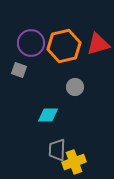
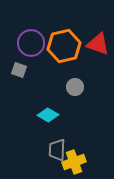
red triangle: rotated 35 degrees clockwise
cyan diamond: rotated 30 degrees clockwise
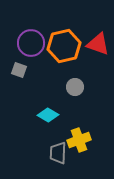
gray trapezoid: moved 1 px right, 3 px down
yellow cross: moved 5 px right, 22 px up
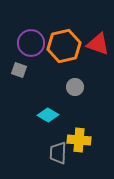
yellow cross: rotated 25 degrees clockwise
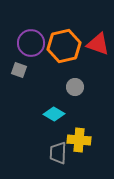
cyan diamond: moved 6 px right, 1 px up
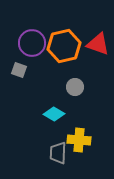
purple circle: moved 1 px right
